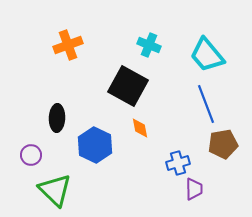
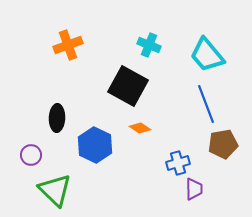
orange diamond: rotated 45 degrees counterclockwise
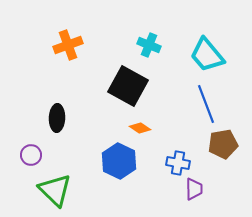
blue hexagon: moved 24 px right, 16 px down
blue cross: rotated 25 degrees clockwise
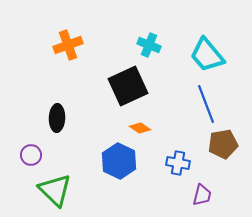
black square: rotated 36 degrees clockwise
purple trapezoid: moved 8 px right, 6 px down; rotated 15 degrees clockwise
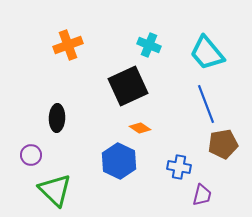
cyan trapezoid: moved 2 px up
blue cross: moved 1 px right, 4 px down
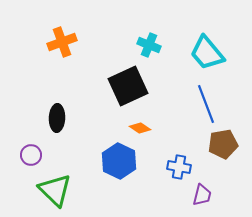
orange cross: moved 6 px left, 3 px up
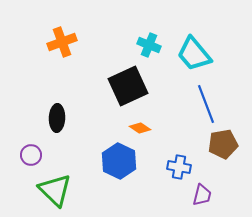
cyan trapezoid: moved 13 px left, 1 px down
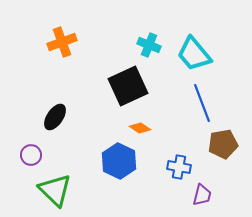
blue line: moved 4 px left, 1 px up
black ellipse: moved 2 px left, 1 px up; rotated 32 degrees clockwise
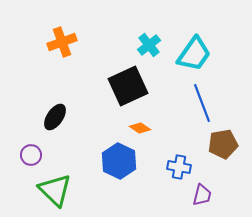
cyan cross: rotated 30 degrees clockwise
cyan trapezoid: rotated 105 degrees counterclockwise
